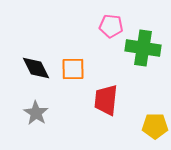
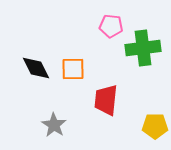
green cross: rotated 16 degrees counterclockwise
gray star: moved 18 px right, 12 px down
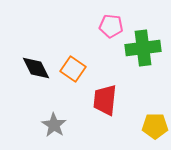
orange square: rotated 35 degrees clockwise
red trapezoid: moved 1 px left
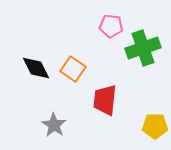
green cross: rotated 12 degrees counterclockwise
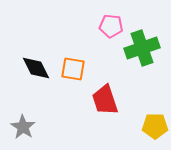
green cross: moved 1 px left
orange square: rotated 25 degrees counterclockwise
red trapezoid: rotated 24 degrees counterclockwise
gray star: moved 31 px left, 2 px down
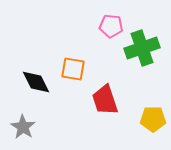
black diamond: moved 14 px down
yellow pentagon: moved 2 px left, 7 px up
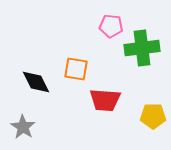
green cross: rotated 12 degrees clockwise
orange square: moved 3 px right
red trapezoid: rotated 68 degrees counterclockwise
yellow pentagon: moved 3 px up
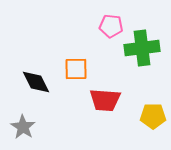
orange square: rotated 10 degrees counterclockwise
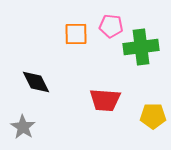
green cross: moved 1 px left, 1 px up
orange square: moved 35 px up
